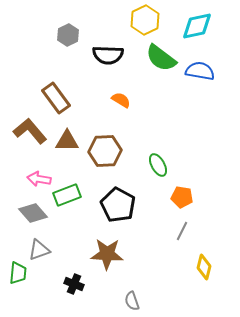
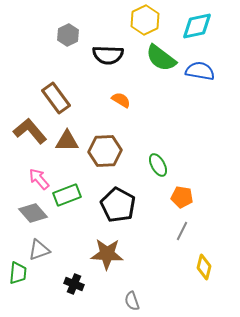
pink arrow: rotated 40 degrees clockwise
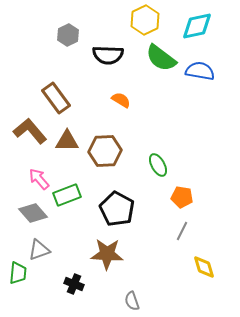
black pentagon: moved 1 px left, 4 px down
yellow diamond: rotated 30 degrees counterclockwise
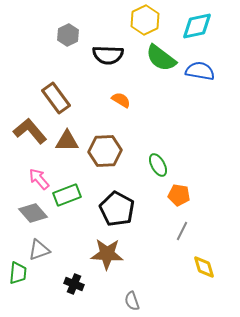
orange pentagon: moved 3 px left, 2 px up
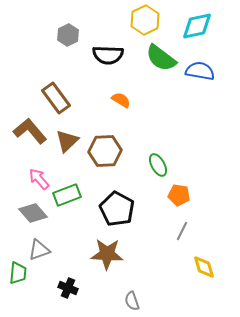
brown triangle: rotated 45 degrees counterclockwise
black cross: moved 6 px left, 4 px down
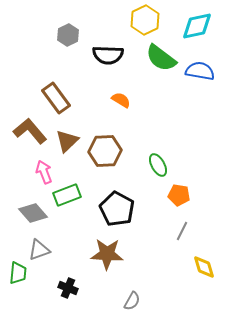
pink arrow: moved 5 px right, 7 px up; rotated 20 degrees clockwise
gray semicircle: rotated 132 degrees counterclockwise
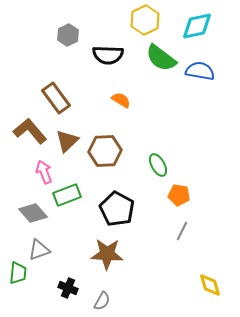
yellow diamond: moved 6 px right, 18 px down
gray semicircle: moved 30 px left
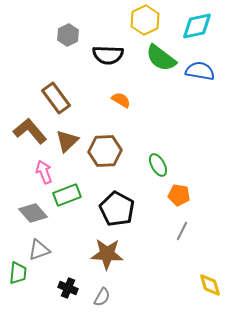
gray semicircle: moved 4 px up
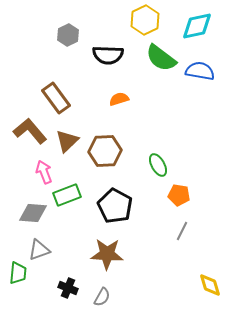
orange semicircle: moved 2 px left, 1 px up; rotated 48 degrees counterclockwise
black pentagon: moved 2 px left, 3 px up
gray diamond: rotated 44 degrees counterclockwise
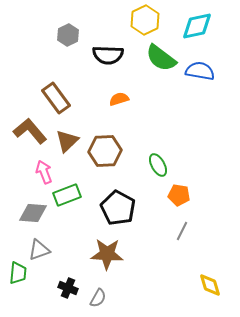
black pentagon: moved 3 px right, 2 px down
gray semicircle: moved 4 px left, 1 px down
